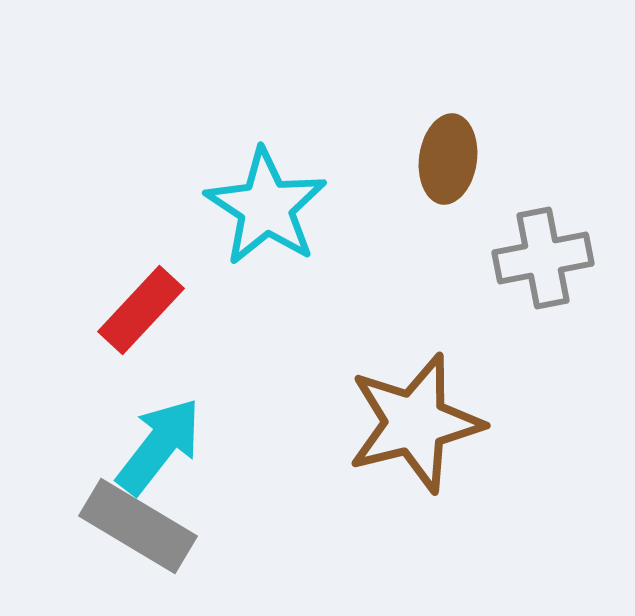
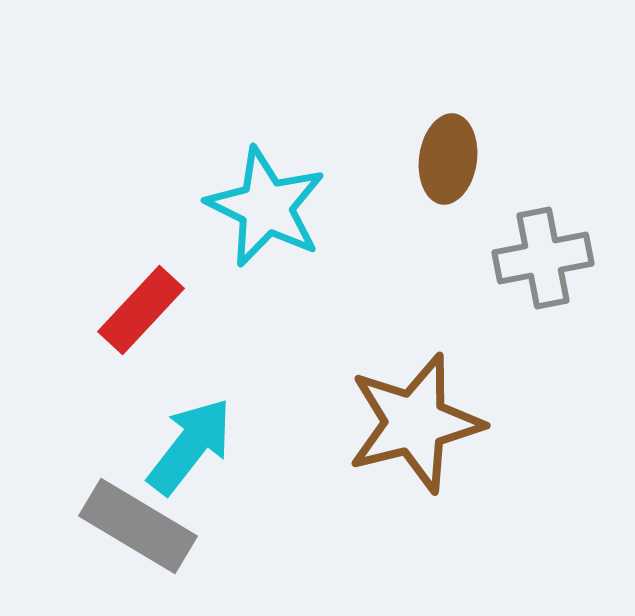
cyan star: rotated 7 degrees counterclockwise
cyan arrow: moved 31 px right
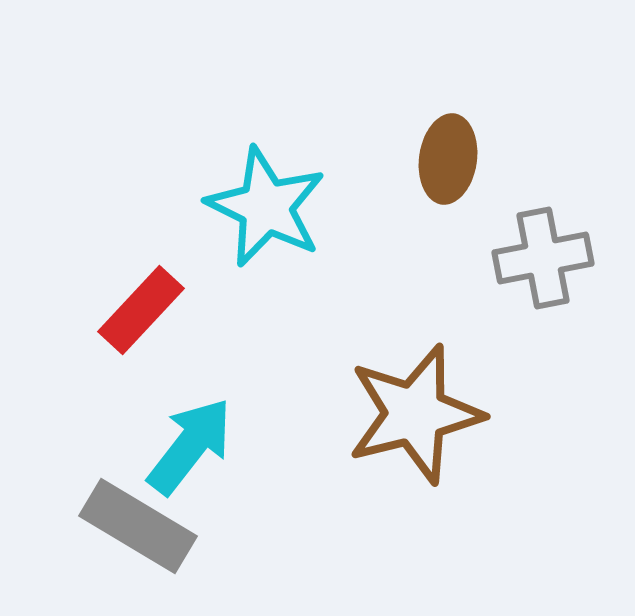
brown star: moved 9 px up
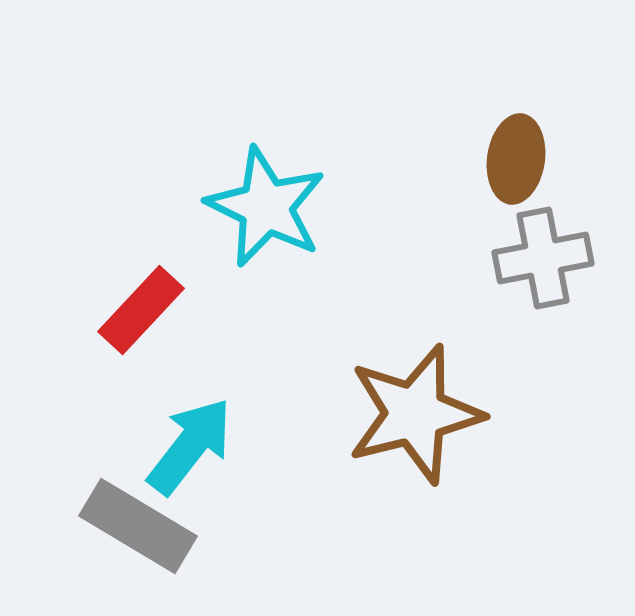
brown ellipse: moved 68 px right
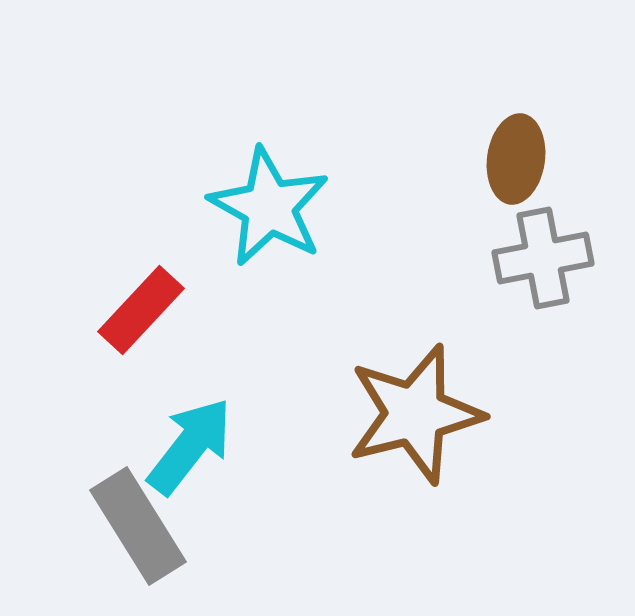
cyan star: moved 3 px right; rotated 3 degrees clockwise
gray rectangle: rotated 27 degrees clockwise
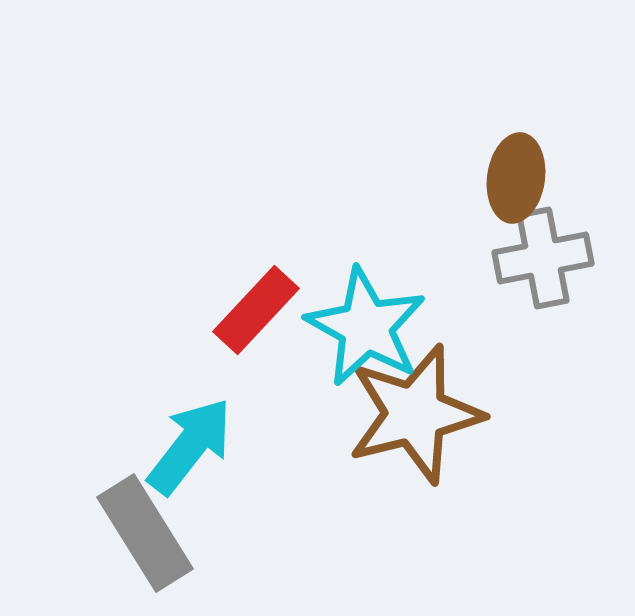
brown ellipse: moved 19 px down
cyan star: moved 97 px right, 120 px down
red rectangle: moved 115 px right
gray rectangle: moved 7 px right, 7 px down
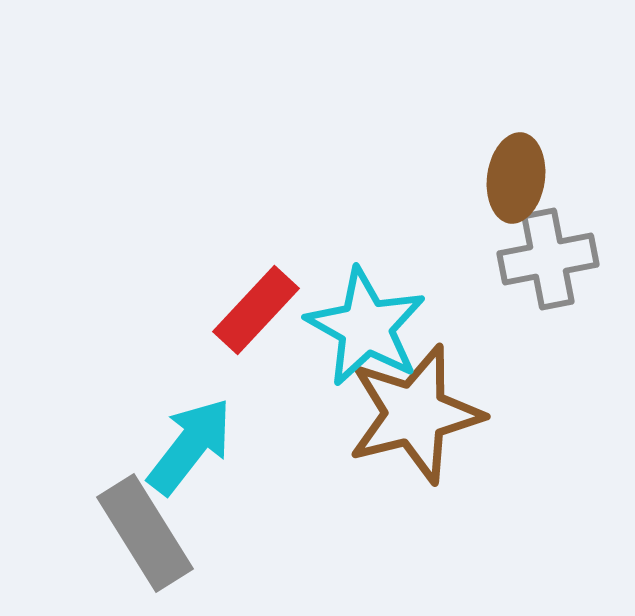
gray cross: moved 5 px right, 1 px down
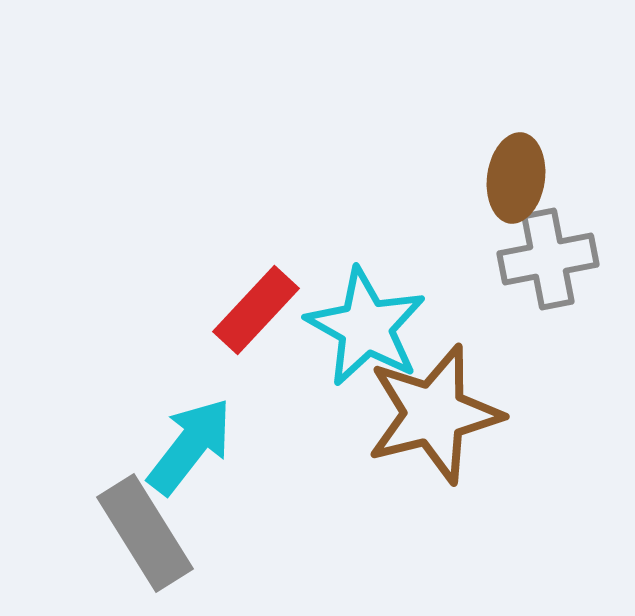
brown star: moved 19 px right
